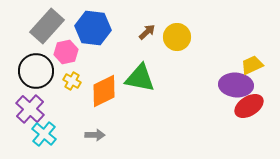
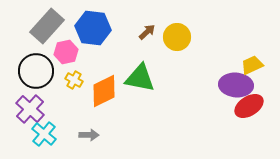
yellow cross: moved 2 px right, 1 px up
gray arrow: moved 6 px left
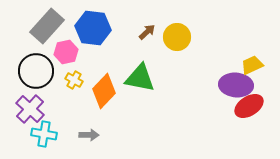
orange diamond: rotated 20 degrees counterclockwise
cyan cross: rotated 30 degrees counterclockwise
